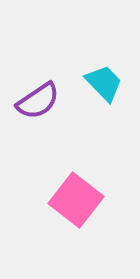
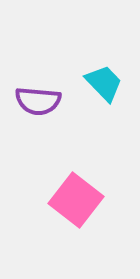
purple semicircle: rotated 39 degrees clockwise
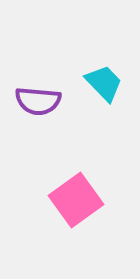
pink square: rotated 16 degrees clockwise
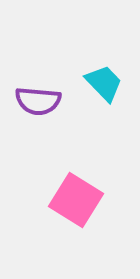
pink square: rotated 22 degrees counterclockwise
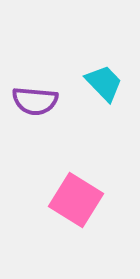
purple semicircle: moved 3 px left
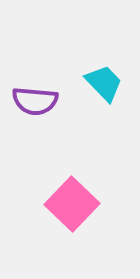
pink square: moved 4 px left, 4 px down; rotated 12 degrees clockwise
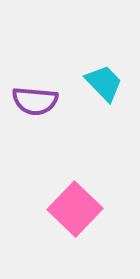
pink square: moved 3 px right, 5 px down
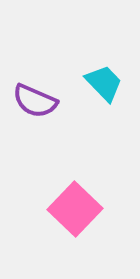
purple semicircle: rotated 18 degrees clockwise
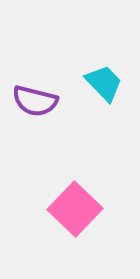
purple semicircle: rotated 9 degrees counterclockwise
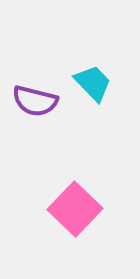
cyan trapezoid: moved 11 px left
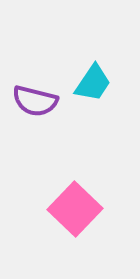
cyan trapezoid: rotated 78 degrees clockwise
